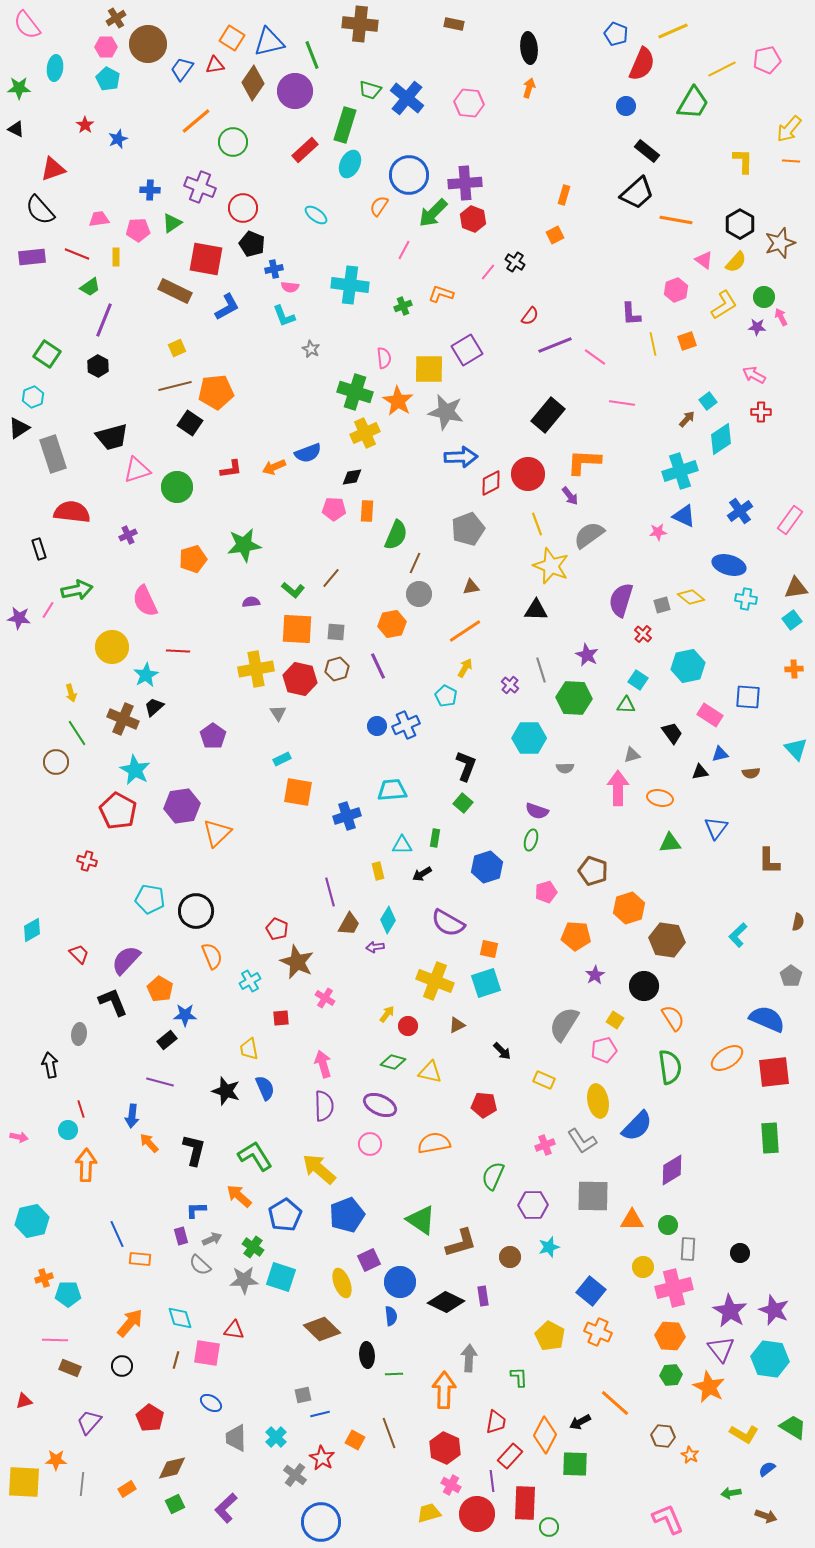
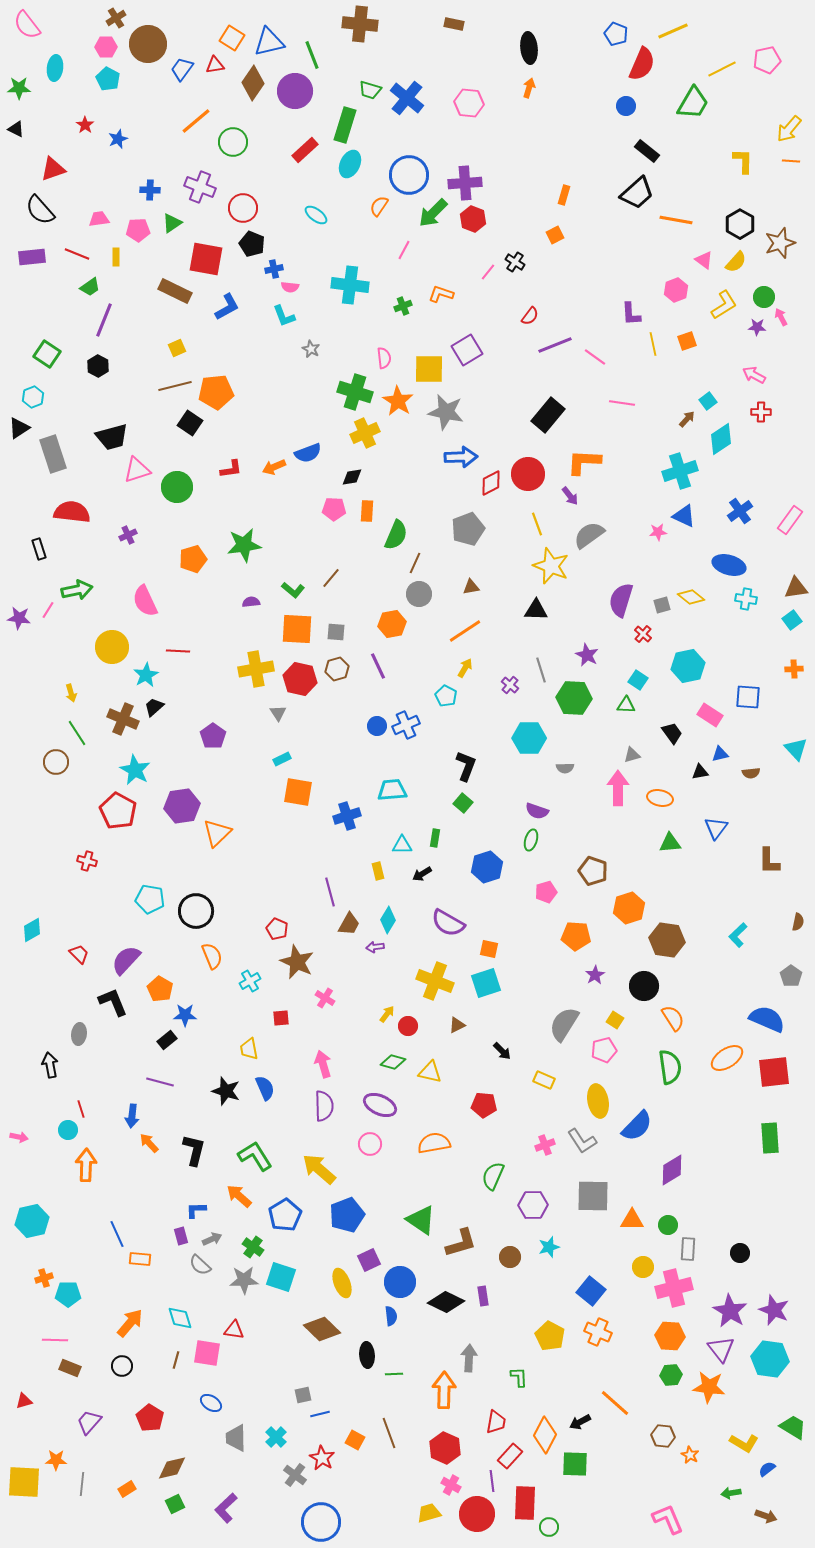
orange star at (709, 1387): rotated 20 degrees counterclockwise
yellow L-shape at (744, 1434): moved 9 px down
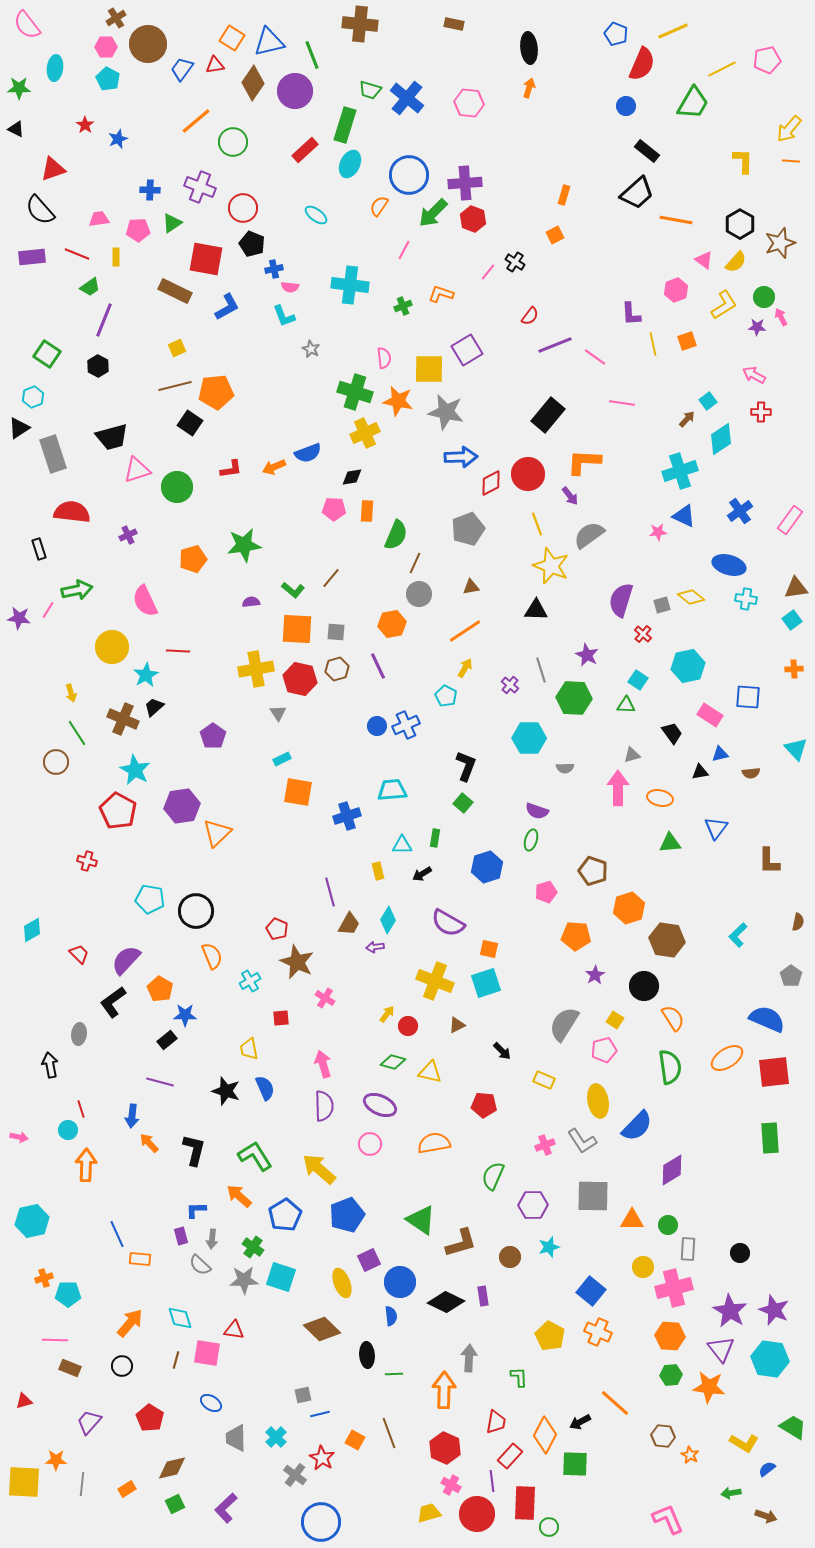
orange star at (398, 401): rotated 20 degrees counterclockwise
black L-shape at (113, 1002): rotated 104 degrees counterclockwise
gray arrow at (212, 1239): rotated 120 degrees clockwise
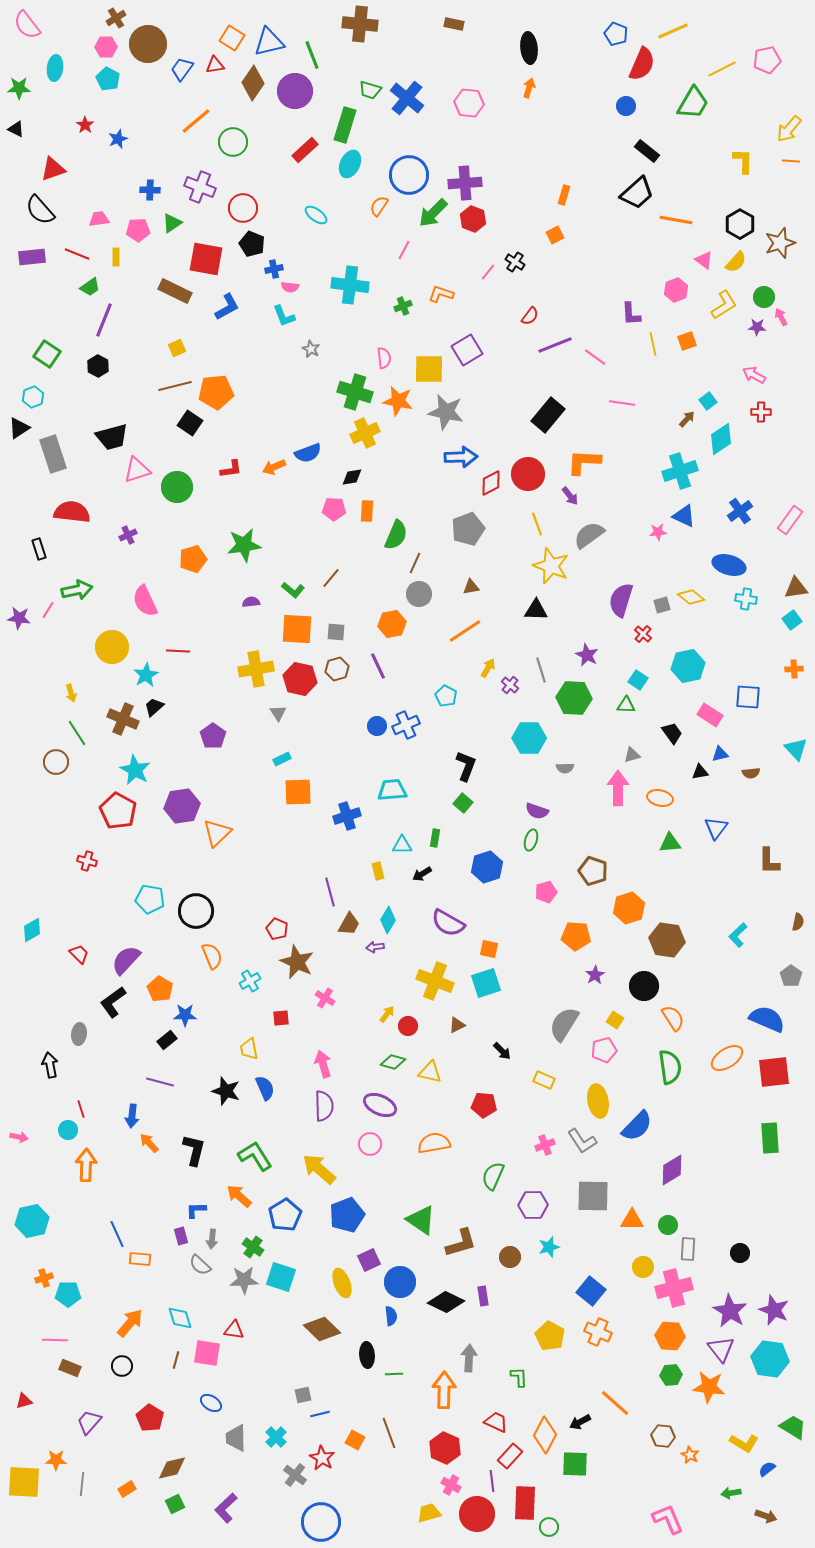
yellow arrow at (465, 668): moved 23 px right
orange square at (298, 792): rotated 12 degrees counterclockwise
red trapezoid at (496, 1422): rotated 75 degrees counterclockwise
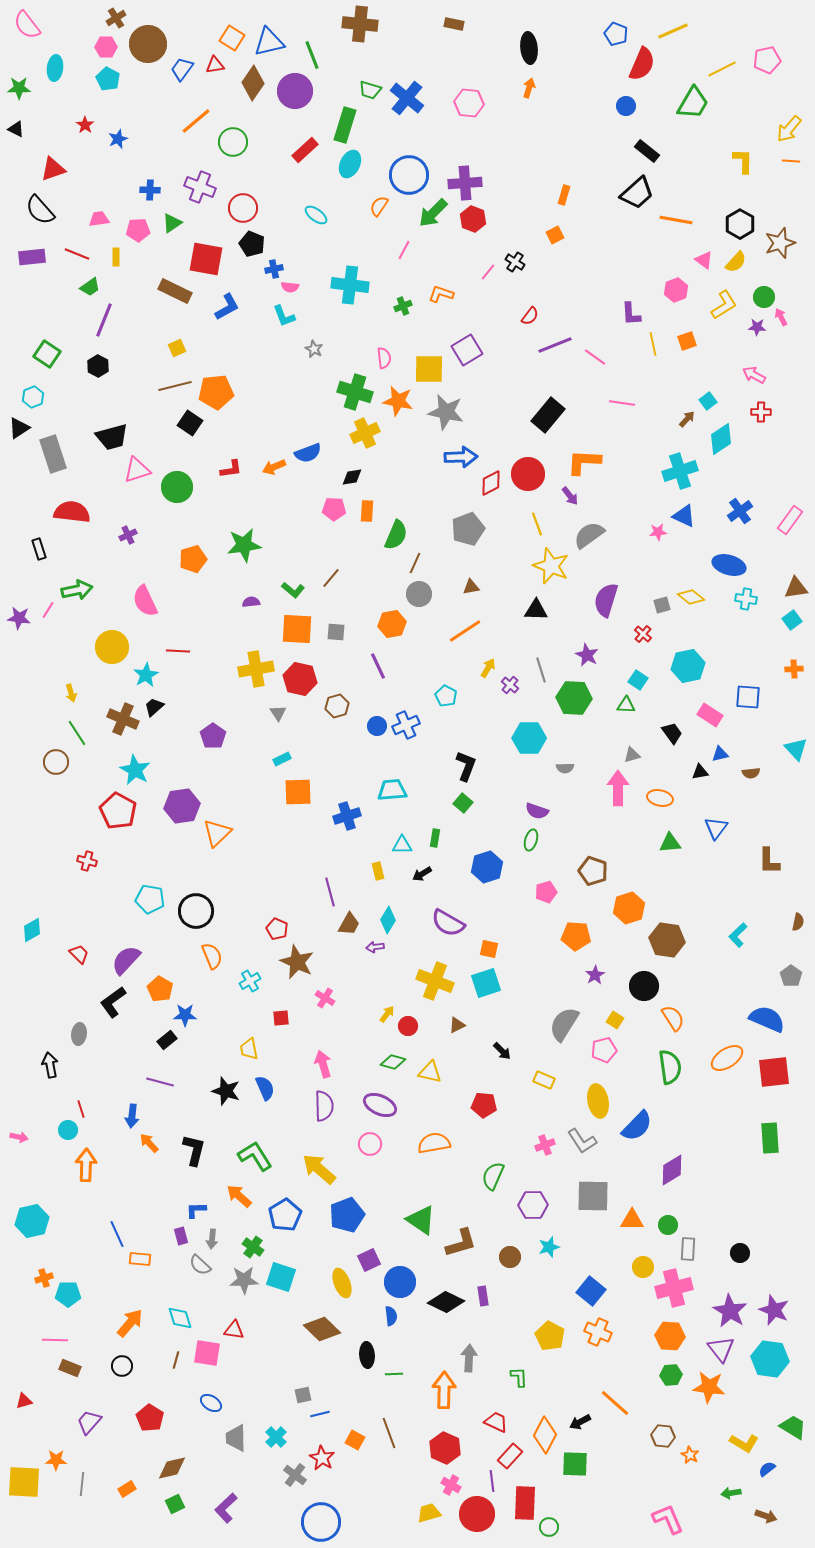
gray star at (311, 349): moved 3 px right
purple semicircle at (621, 600): moved 15 px left
brown hexagon at (337, 669): moved 37 px down
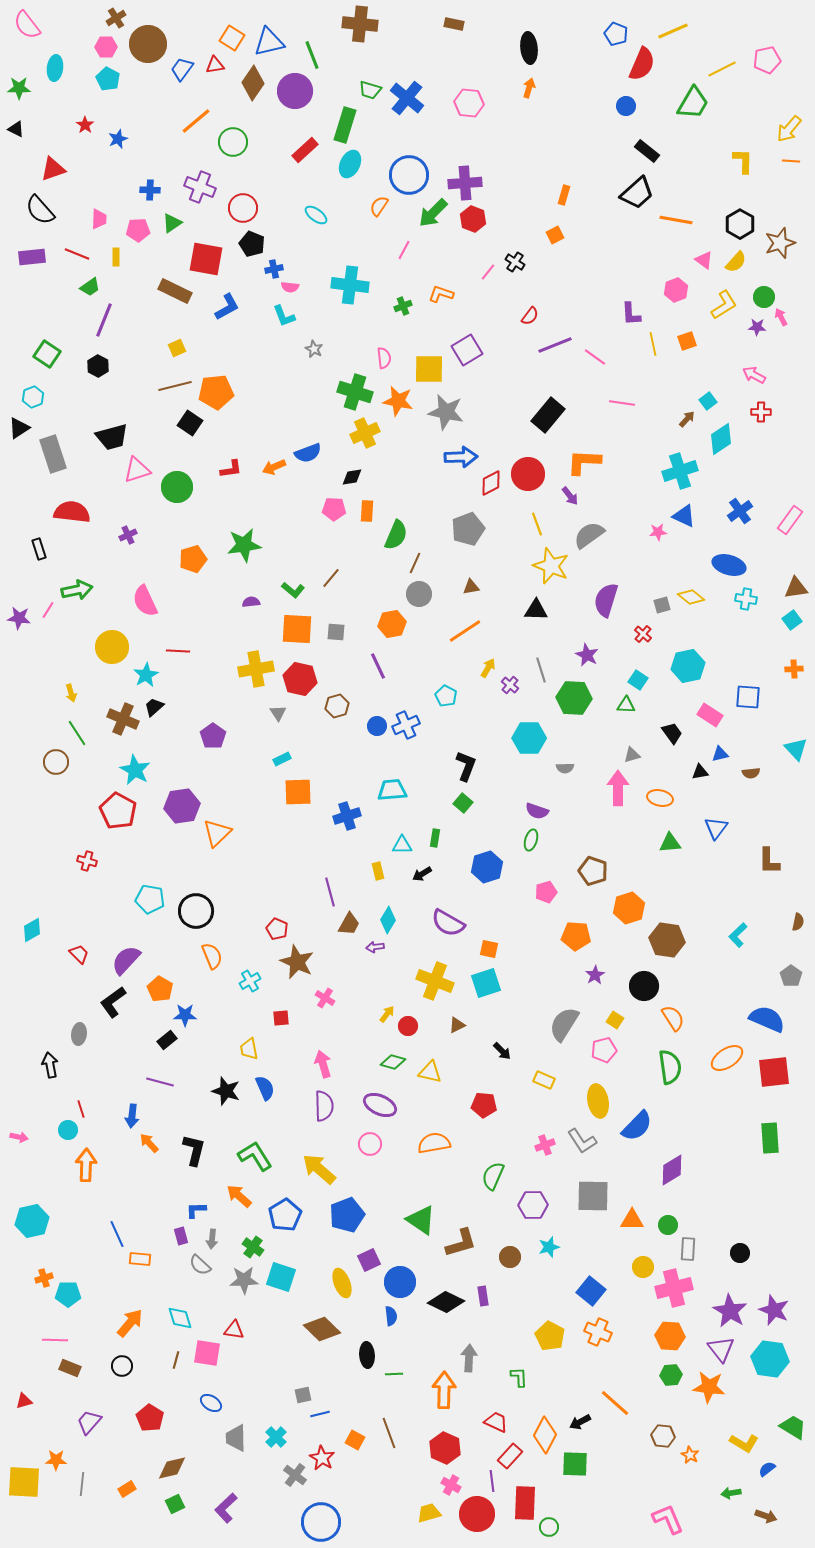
pink trapezoid at (99, 219): rotated 100 degrees clockwise
